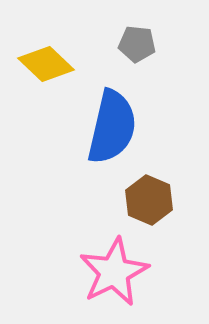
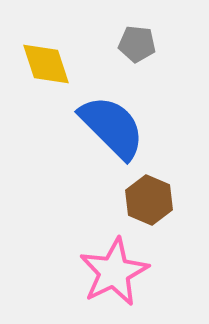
yellow diamond: rotated 28 degrees clockwise
blue semicircle: rotated 58 degrees counterclockwise
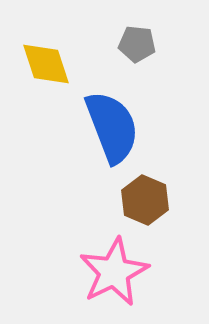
blue semicircle: rotated 24 degrees clockwise
brown hexagon: moved 4 px left
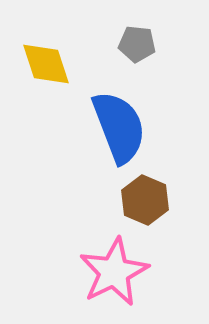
blue semicircle: moved 7 px right
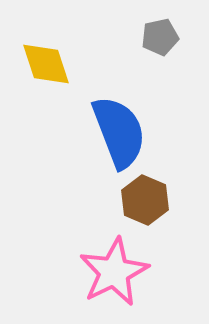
gray pentagon: moved 23 px right, 7 px up; rotated 18 degrees counterclockwise
blue semicircle: moved 5 px down
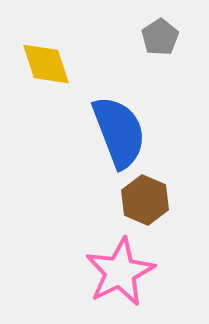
gray pentagon: rotated 21 degrees counterclockwise
pink star: moved 6 px right
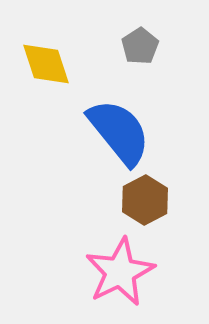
gray pentagon: moved 20 px left, 9 px down
blue semicircle: rotated 18 degrees counterclockwise
brown hexagon: rotated 9 degrees clockwise
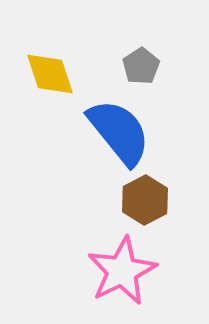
gray pentagon: moved 1 px right, 20 px down
yellow diamond: moved 4 px right, 10 px down
pink star: moved 2 px right, 1 px up
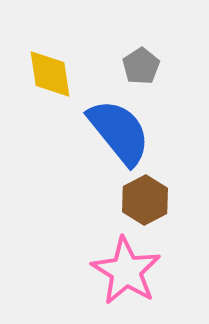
yellow diamond: rotated 10 degrees clockwise
pink star: moved 4 px right; rotated 14 degrees counterclockwise
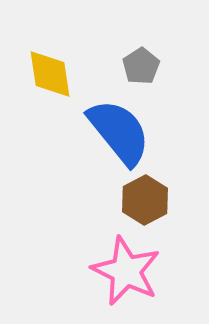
pink star: rotated 6 degrees counterclockwise
